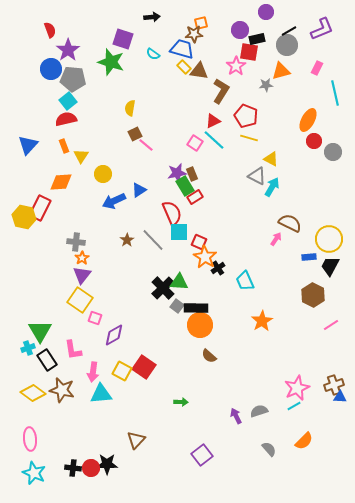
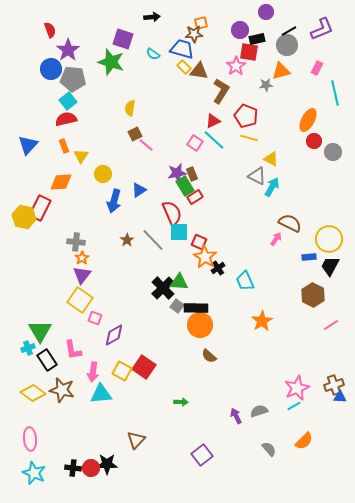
blue arrow at (114, 201): rotated 50 degrees counterclockwise
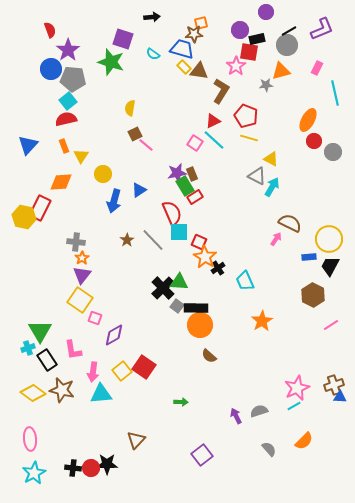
yellow square at (122, 371): rotated 24 degrees clockwise
cyan star at (34, 473): rotated 20 degrees clockwise
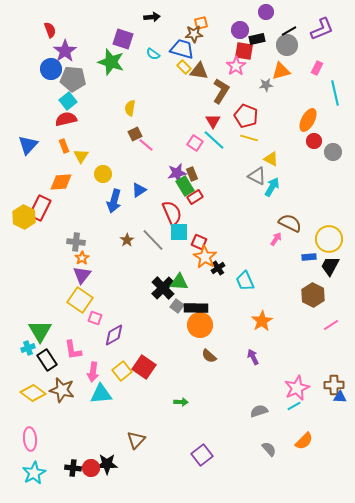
purple star at (68, 50): moved 3 px left, 1 px down
red square at (249, 52): moved 5 px left, 1 px up
red triangle at (213, 121): rotated 35 degrees counterclockwise
yellow hexagon at (24, 217): rotated 15 degrees clockwise
brown cross at (334, 385): rotated 18 degrees clockwise
purple arrow at (236, 416): moved 17 px right, 59 px up
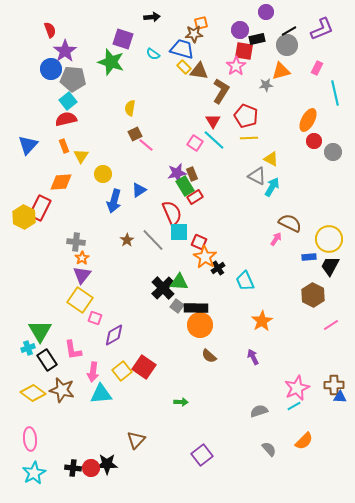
yellow line at (249, 138): rotated 18 degrees counterclockwise
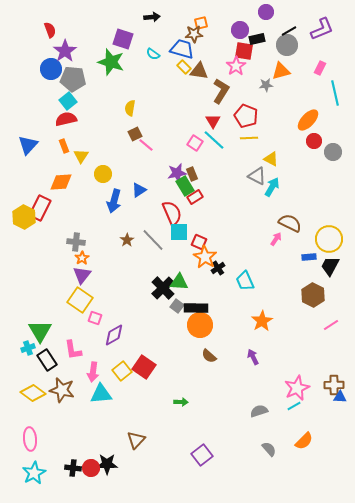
pink rectangle at (317, 68): moved 3 px right
orange ellipse at (308, 120): rotated 15 degrees clockwise
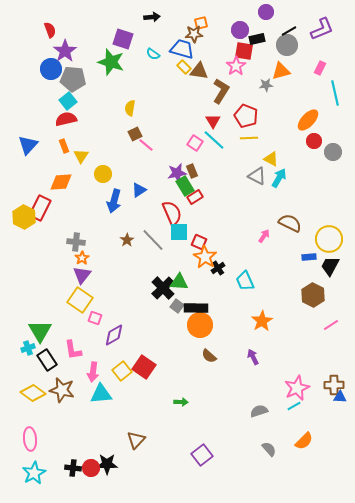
brown rectangle at (192, 174): moved 3 px up
cyan arrow at (272, 187): moved 7 px right, 9 px up
pink arrow at (276, 239): moved 12 px left, 3 px up
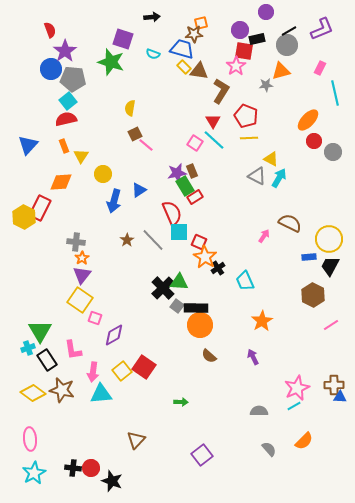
cyan semicircle at (153, 54): rotated 16 degrees counterclockwise
gray semicircle at (259, 411): rotated 18 degrees clockwise
black star at (107, 464): moved 5 px right, 17 px down; rotated 20 degrees clockwise
